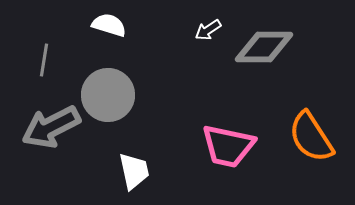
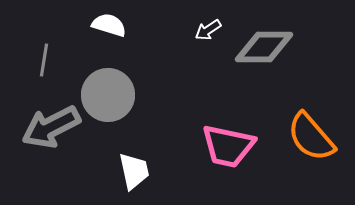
orange semicircle: rotated 8 degrees counterclockwise
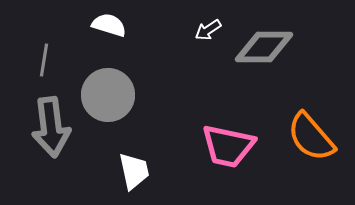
gray arrow: rotated 70 degrees counterclockwise
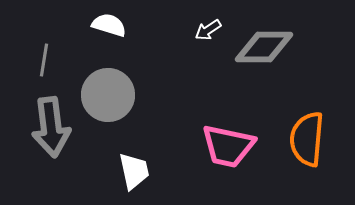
orange semicircle: moved 4 px left, 2 px down; rotated 46 degrees clockwise
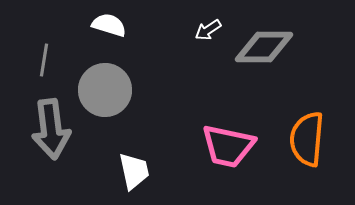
gray circle: moved 3 px left, 5 px up
gray arrow: moved 2 px down
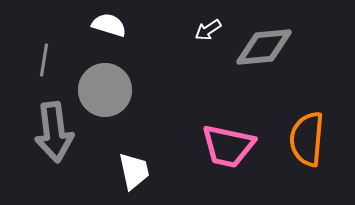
gray diamond: rotated 6 degrees counterclockwise
gray arrow: moved 3 px right, 3 px down
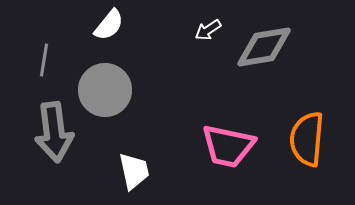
white semicircle: rotated 112 degrees clockwise
gray diamond: rotated 4 degrees counterclockwise
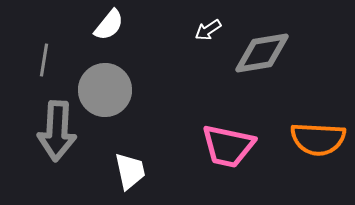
gray diamond: moved 2 px left, 6 px down
gray arrow: moved 3 px right, 1 px up; rotated 10 degrees clockwise
orange semicircle: moved 11 px right; rotated 92 degrees counterclockwise
white trapezoid: moved 4 px left
